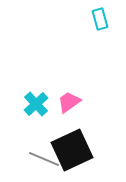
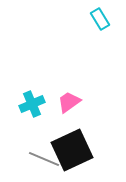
cyan rectangle: rotated 15 degrees counterclockwise
cyan cross: moved 4 px left; rotated 20 degrees clockwise
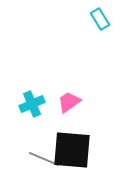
black square: rotated 30 degrees clockwise
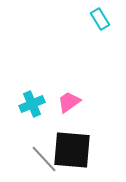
gray line: rotated 24 degrees clockwise
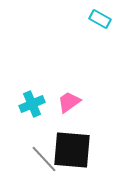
cyan rectangle: rotated 30 degrees counterclockwise
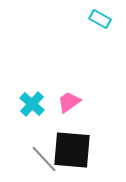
cyan cross: rotated 25 degrees counterclockwise
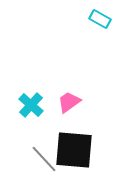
cyan cross: moved 1 px left, 1 px down
black square: moved 2 px right
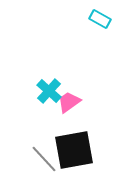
cyan cross: moved 18 px right, 14 px up
black square: rotated 15 degrees counterclockwise
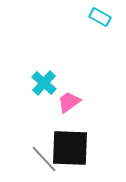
cyan rectangle: moved 2 px up
cyan cross: moved 5 px left, 8 px up
black square: moved 4 px left, 2 px up; rotated 12 degrees clockwise
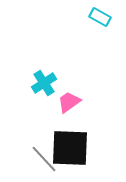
cyan cross: rotated 15 degrees clockwise
